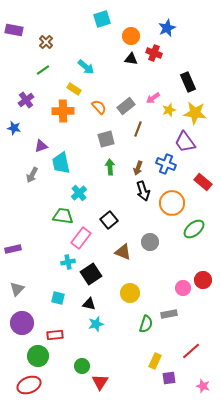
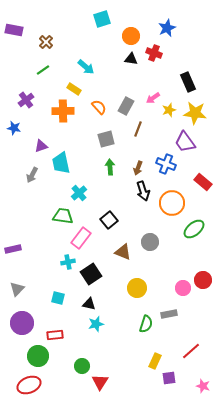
gray rectangle at (126, 106): rotated 24 degrees counterclockwise
yellow circle at (130, 293): moved 7 px right, 5 px up
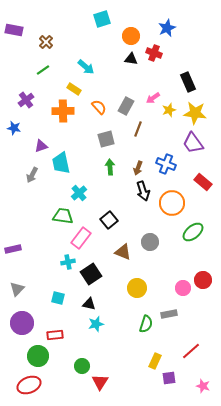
purple trapezoid at (185, 142): moved 8 px right, 1 px down
green ellipse at (194, 229): moved 1 px left, 3 px down
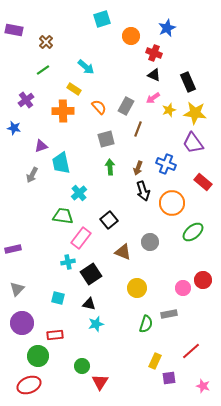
black triangle at (131, 59): moved 23 px right, 16 px down; rotated 16 degrees clockwise
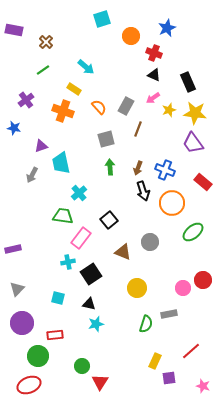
orange cross at (63, 111): rotated 20 degrees clockwise
blue cross at (166, 164): moved 1 px left, 6 px down
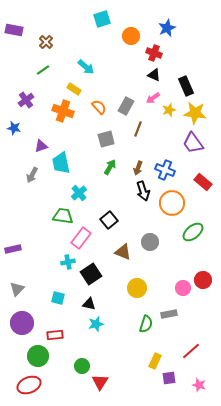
black rectangle at (188, 82): moved 2 px left, 4 px down
green arrow at (110, 167): rotated 35 degrees clockwise
pink star at (203, 386): moved 4 px left, 1 px up
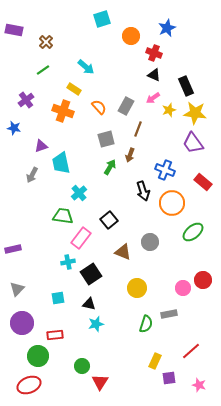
brown arrow at (138, 168): moved 8 px left, 13 px up
cyan square at (58, 298): rotated 24 degrees counterclockwise
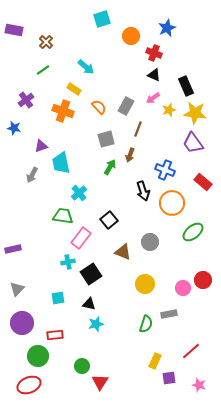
yellow circle at (137, 288): moved 8 px right, 4 px up
